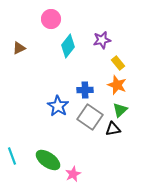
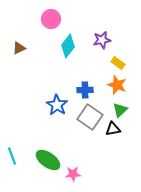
yellow rectangle: rotated 16 degrees counterclockwise
blue star: moved 1 px left, 1 px up
pink star: rotated 21 degrees clockwise
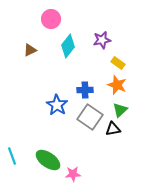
brown triangle: moved 11 px right, 2 px down
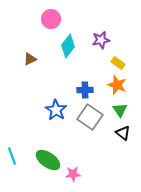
purple star: moved 1 px left
brown triangle: moved 9 px down
blue star: moved 1 px left, 5 px down
green triangle: rotated 21 degrees counterclockwise
black triangle: moved 10 px right, 4 px down; rotated 49 degrees clockwise
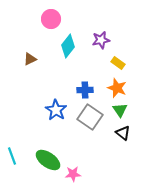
orange star: moved 3 px down
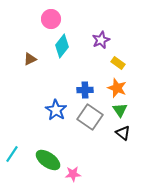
purple star: rotated 12 degrees counterclockwise
cyan diamond: moved 6 px left
cyan line: moved 2 px up; rotated 54 degrees clockwise
